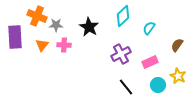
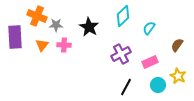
black line: rotated 66 degrees clockwise
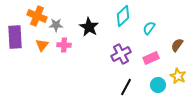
pink rectangle: moved 1 px right, 4 px up
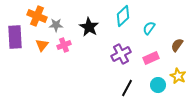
pink cross: rotated 24 degrees counterclockwise
black line: moved 1 px right, 1 px down
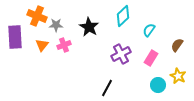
cyan semicircle: moved 2 px down
pink rectangle: rotated 35 degrees counterclockwise
black line: moved 20 px left
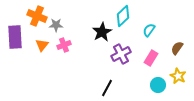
black star: moved 13 px right, 5 px down; rotated 12 degrees clockwise
brown semicircle: moved 3 px down
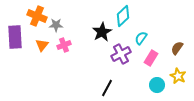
cyan semicircle: moved 8 px left, 8 px down
cyan circle: moved 1 px left
